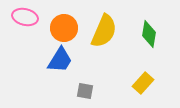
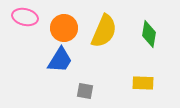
yellow rectangle: rotated 50 degrees clockwise
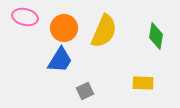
green diamond: moved 7 px right, 2 px down
gray square: rotated 36 degrees counterclockwise
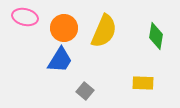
gray square: rotated 24 degrees counterclockwise
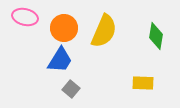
gray square: moved 14 px left, 2 px up
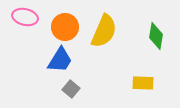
orange circle: moved 1 px right, 1 px up
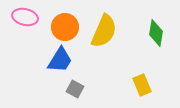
green diamond: moved 3 px up
yellow rectangle: moved 1 px left, 2 px down; rotated 65 degrees clockwise
gray square: moved 4 px right; rotated 12 degrees counterclockwise
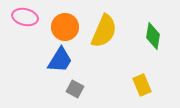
green diamond: moved 3 px left, 3 px down
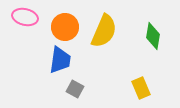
blue trapezoid: rotated 24 degrees counterclockwise
yellow rectangle: moved 1 px left, 3 px down
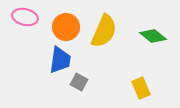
orange circle: moved 1 px right
green diamond: rotated 60 degrees counterclockwise
gray square: moved 4 px right, 7 px up
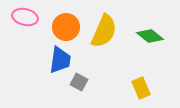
green diamond: moved 3 px left
